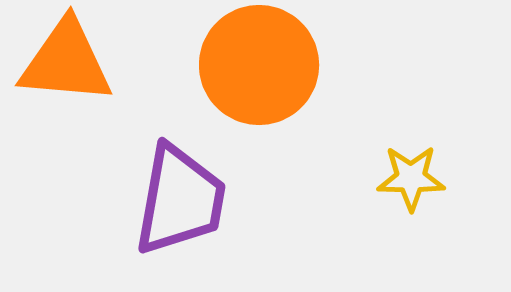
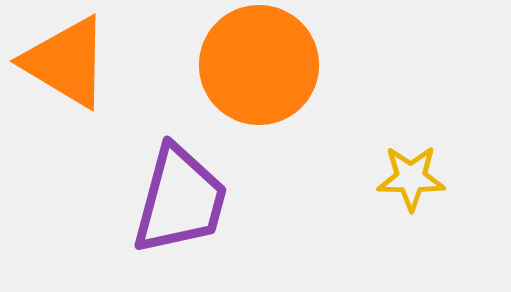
orange triangle: rotated 26 degrees clockwise
purple trapezoid: rotated 5 degrees clockwise
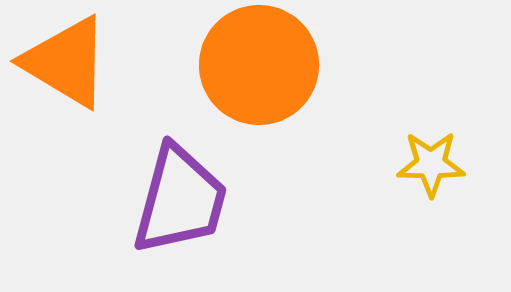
yellow star: moved 20 px right, 14 px up
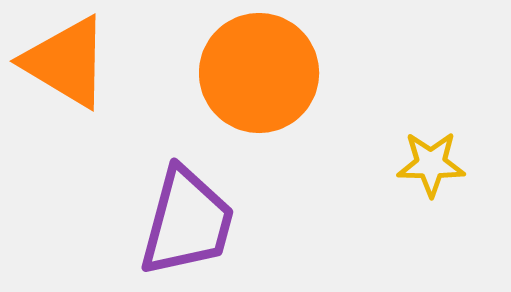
orange circle: moved 8 px down
purple trapezoid: moved 7 px right, 22 px down
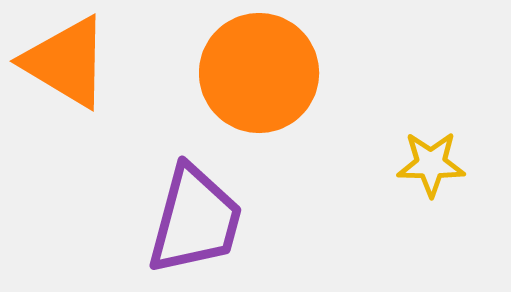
purple trapezoid: moved 8 px right, 2 px up
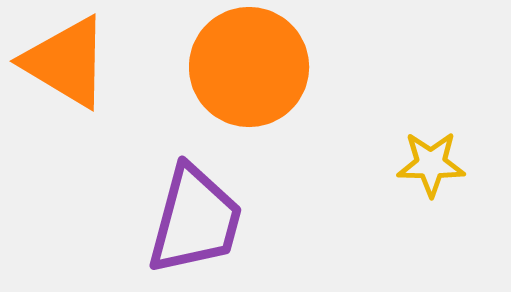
orange circle: moved 10 px left, 6 px up
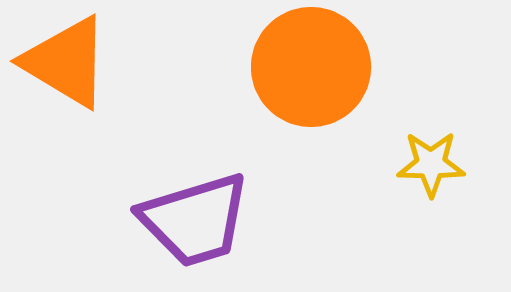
orange circle: moved 62 px right
purple trapezoid: rotated 58 degrees clockwise
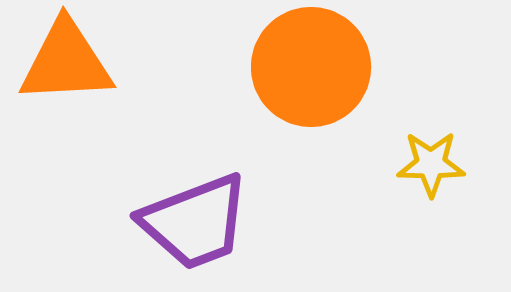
orange triangle: rotated 34 degrees counterclockwise
purple trapezoid: moved 2 px down; rotated 4 degrees counterclockwise
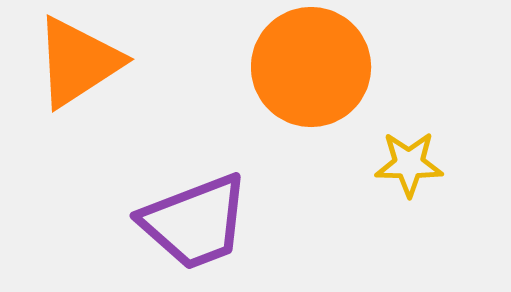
orange triangle: moved 12 px right; rotated 30 degrees counterclockwise
yellow star: moved 22 px left
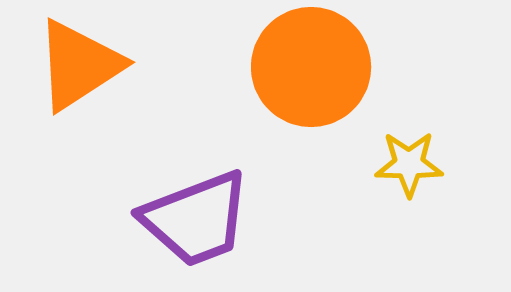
orange triangle: moved 1 px right, 3 px down
purple trapezoid: moved 1 px right, 3 px up
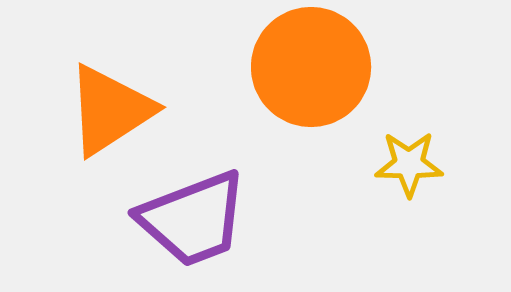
orange triangle: moved 31 px right, 45 px down
purple trapezoid: moved 3 px left
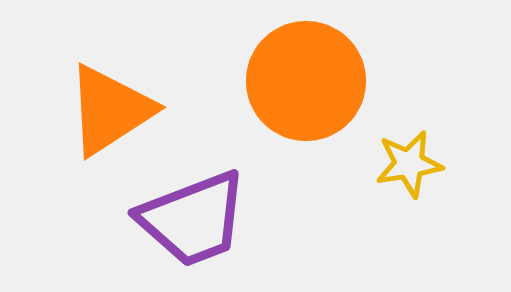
orange circle: moved 5 px left, 14 px down
yellow star: rotated 10 degrees counterclockwise
